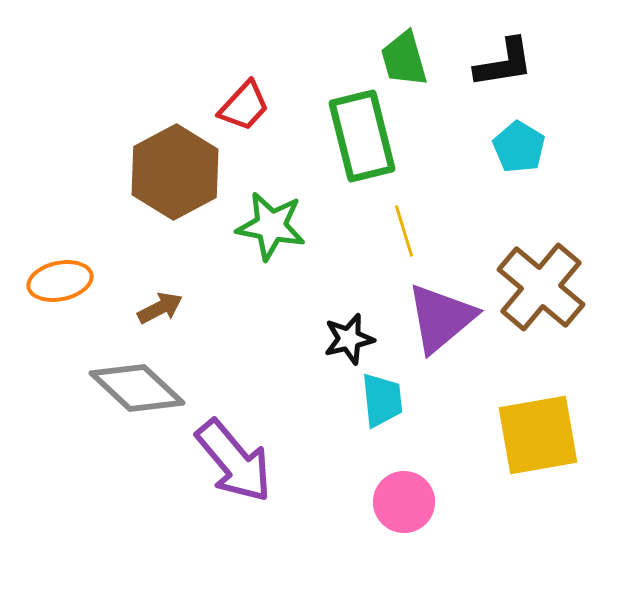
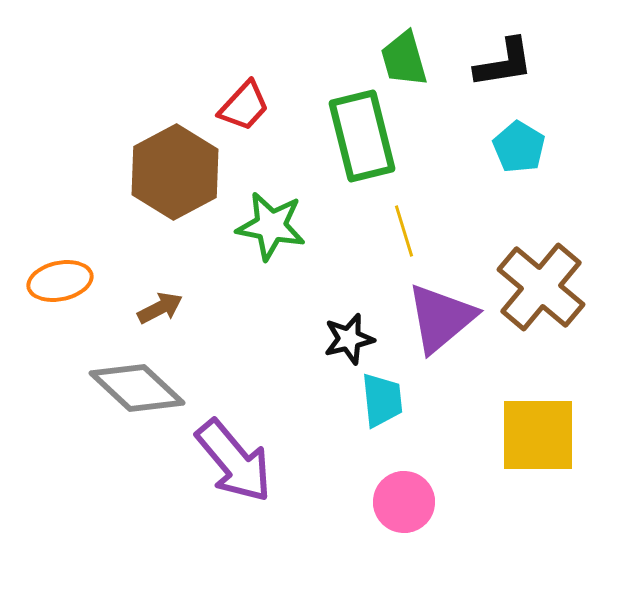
yellow square: rotated 10 degrees clockwise
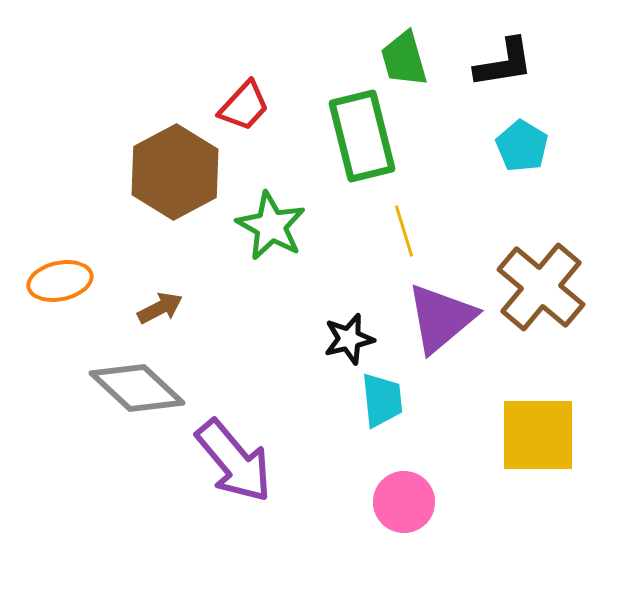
cyan pentagon: moved 3 px right, 1 px up
green star: rotated 18 degrees clockwise
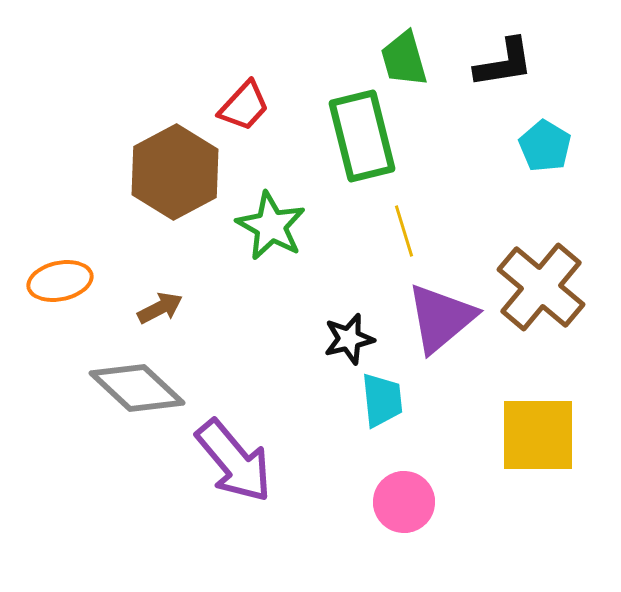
cyan pentagon: moved 23 px right
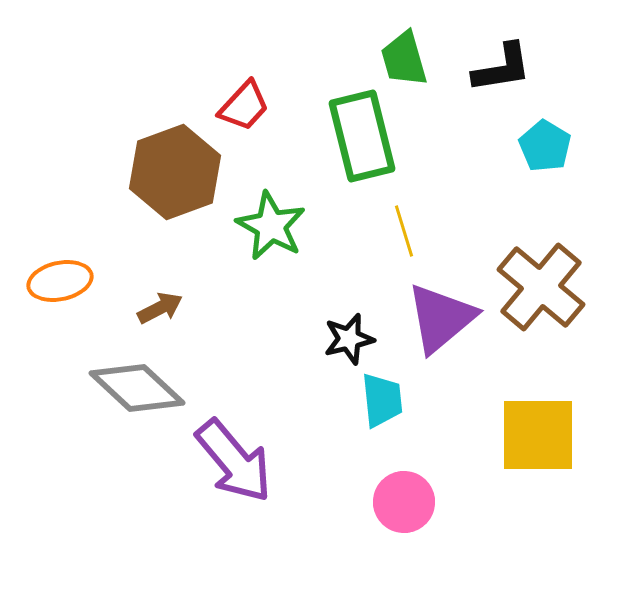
black L-shape: moved 2 px left, 5 px down
brown hexagon: rotated 8 degrees clockwise
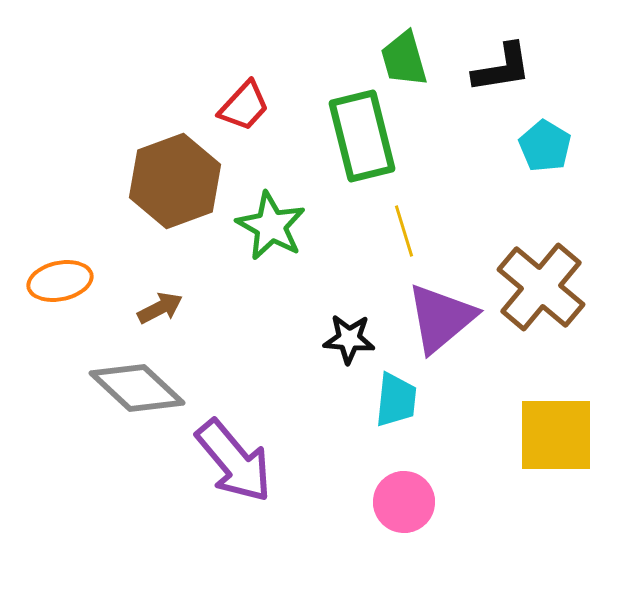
brown hexagon: moved 9 px down
black star: rotated 18 degrees clockwise
cyan trapezoid: moved 14 px right; rotated 12 degrees clockwise
yellow square: moved 18 px right
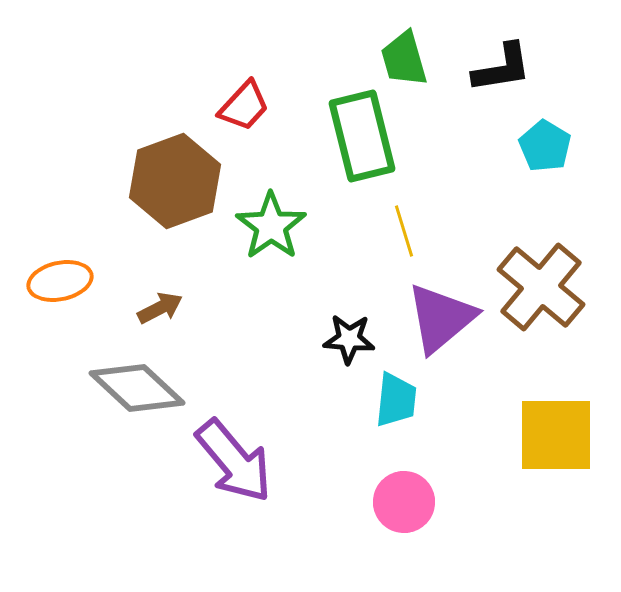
green star: rotated 8 degrees clockwise
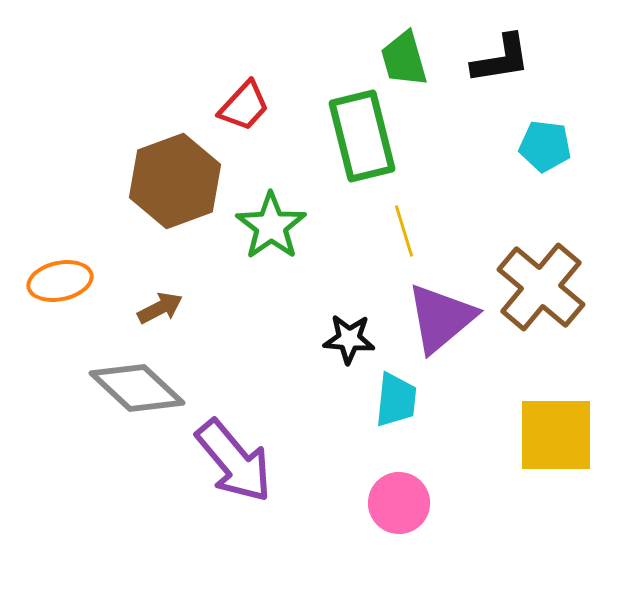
black L-shape: moved 1 px left, 9 px up
cyan pentagon: rotated 24 degrees counterclockwise
pink circle: moved 5 px left, 1 px down
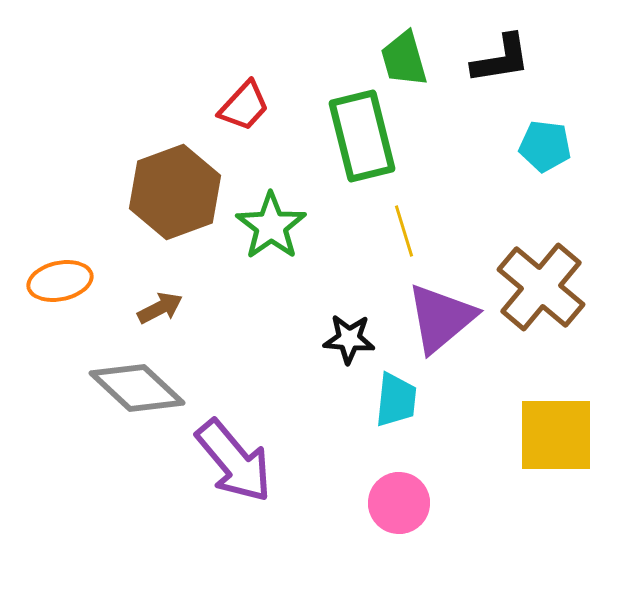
brown hexagon: moved 11 px down
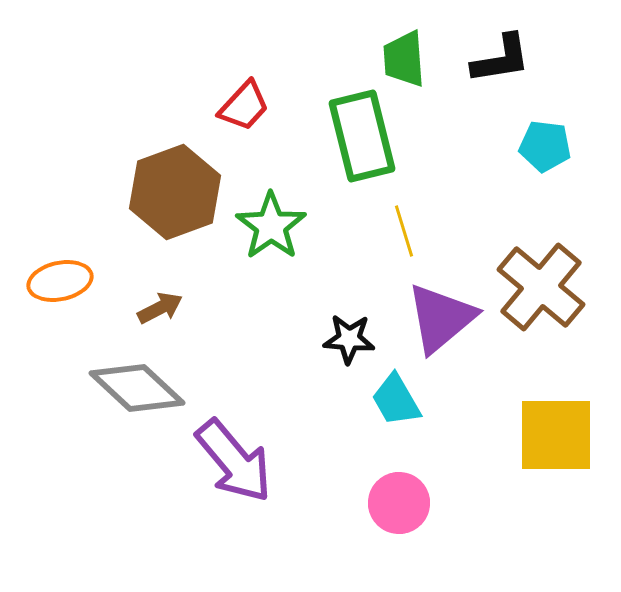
green trapezoid: rotated 12 degrees clockwise
cyan trapezoid: rotated 144 degrees clockwise
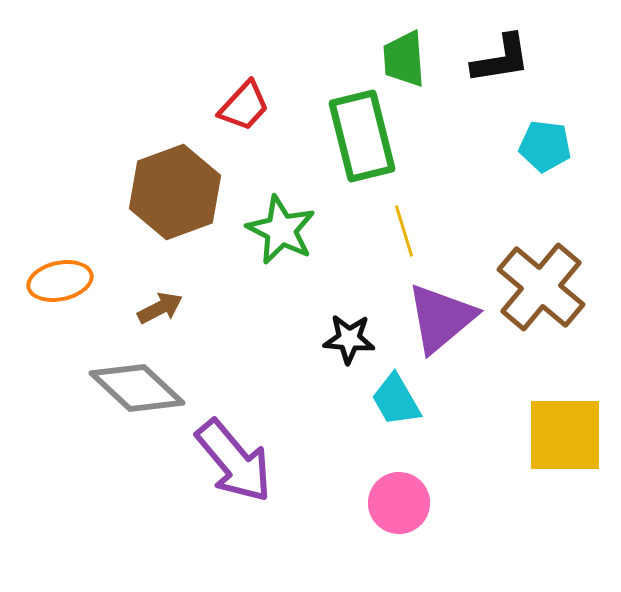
green star: moved 10 px right, 4 px down; rotated 10 degrees counterclockwise
yellow square: moved 9 px right
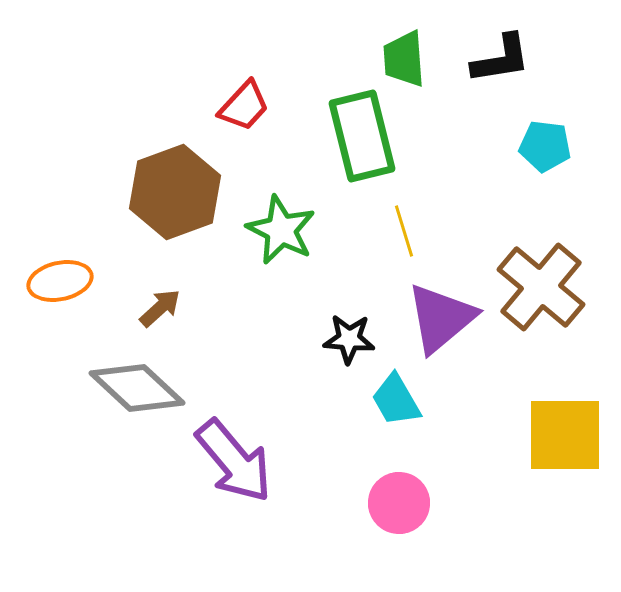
brown arrow: rotated 15 degrees counterclockwise
